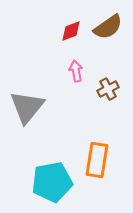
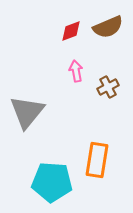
brown semicircle: rotated 12 degrees clockwise
brown cross: moved 2 px up
gray triangle: moved 5 px down
cyan pentagon: rotated 15 degrees clockwise
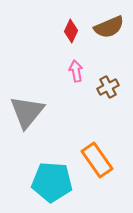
brown semicircle: moved 1 px right
red diamond: rotated 45 degrees counterclockwise
orange rectangle: rotated 44 degrees counterclockwise
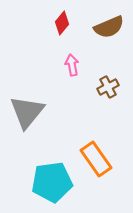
red diamond: moved 9 px left, 8 px up; rotated 15 degrees clockwise
pink arrow: moved 4 px left, 6 px up
orange rectangle: moved 1 px left, 1 px up
cyan pentagon: rotated 12 degrees counterclockwise
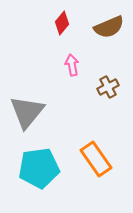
cyan pentagon: moved 13 px left, 14 px up
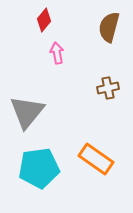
red diamond: moved 18 px left, 3 px up
brown semicircle: rotated 128 degrees clockwise
pink arrow: moved 15 px left, 12 px up
brown cross: moved 1 px down; rotated 15 degrees clockwise
orange rectangle: rotated 20 degrees counterclockwise
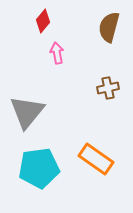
red diamond: moved 1 px left, 1 px down
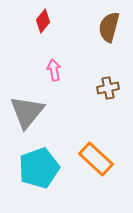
pink arrow: moved 3 px left, 17 px down
orange rectangle: rotated 8 degrees clockwise
cyan pentagon: rotated 12 degrees counterclockwise
